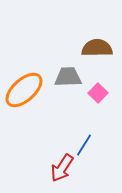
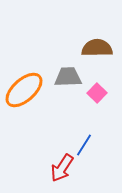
pink square: moved 1 px left
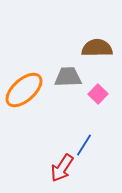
pink square: moved 1 px right, 1 px down
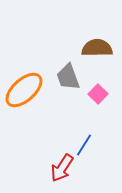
gray trapezoid: rotated 108 degrees counterclockwise
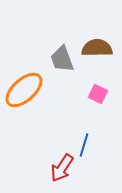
gray trapezoid: moved 6 px left, 18 px up
pink square: rotated 18 degrees counterclockwise
blue line: rotated 15 degrees counterclockwise
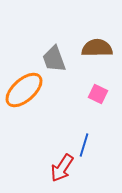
gray trapezoid: moved 8 px left
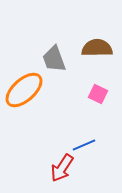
blue line: rotated 50 degrees clockwise
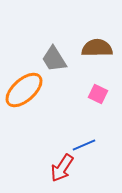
gray trapezoid: rotated 12 degrees counterclockwise
